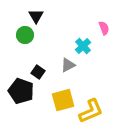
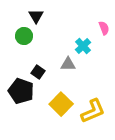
green circle: moved 1 px left, 1 px down
gray triangle: moved 1 px up; rotated 28 degrees clockwise
yellow square: moved 2 px left, 4 px down; rotated 30 degrees counterclockwise
yellow L-shape: moved 2 px right
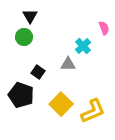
black triangle: moved 6 px left
green circle: moved 1 px down
black pentagon: moved 4 px down
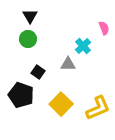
green circle: moved 4 px right, 2 px down
yellow L-shape: moved 5 px right, 3 px up
